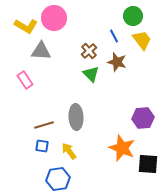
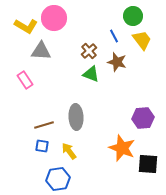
green triangle: rotated 24 degrees counterclockwise
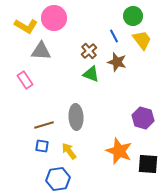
purple hexagon: rotated 20 degrees clockwise
orange star: moved 3 px left, 3 px down
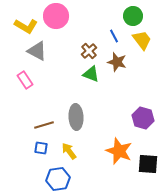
pink circle: moved 2 px right, 2 px up
gray triangle: moved 4 px left; rotated 25 degrees clockwise
blue square: moved 1 px left, 2 px down
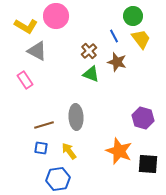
yellow trapezoid: moved 1 px left, 1 px up
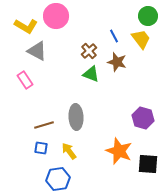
green circle: moved 15 px right
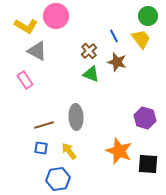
purple hexagon: moved 2 px right
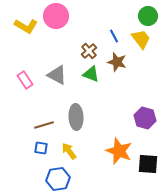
gray triangle: moved 20 px right, 24 px down
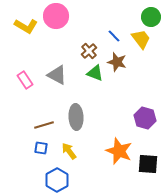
green circle: moved 3 px right, 1 px down
blue line: rotated 16 degrees counterclockwise
green triangle: moved 4 px right, 1 px up
blue hexagon: moved 1 px left, 1 px down; rotated 20 degrees counterclockwise
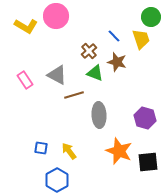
yellow trapezoid: rotated 20 degrees clockwise
gray ellipse: moved 23 px right, 2 px up
brown line: moved 30 px right, 30 px up
black square: moved 2 px up; rotated 10 degrees counterclockwise
